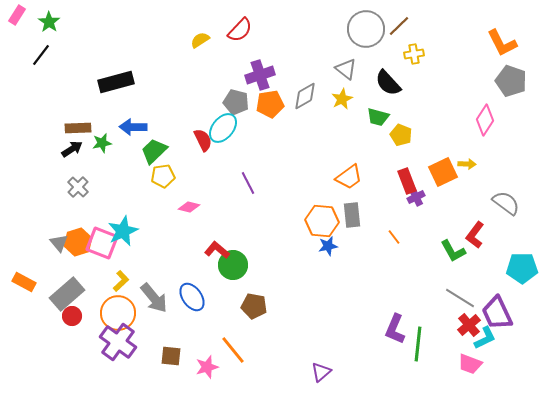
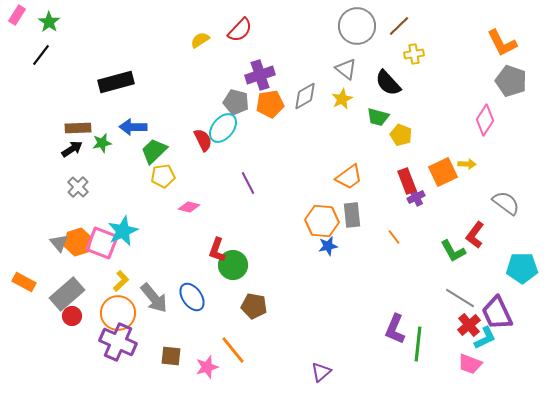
gray circle at (366, 29): moved 9 px left, 3 px up
red L-shape at (217, 250): rotated 110 degrees counterclockwise
purple cross at (118, 342): rotated 12 degrees counterclockwise
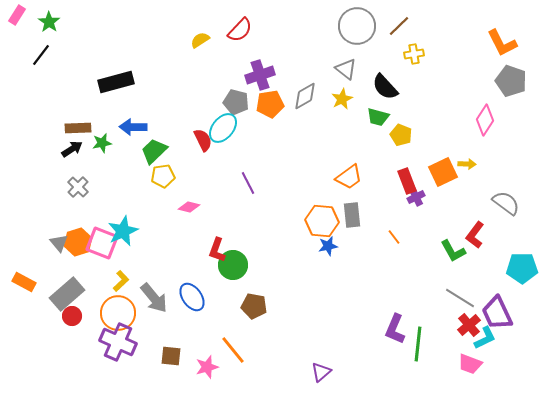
black semicircle at (388, 83): moved 3 px left, 4 px down
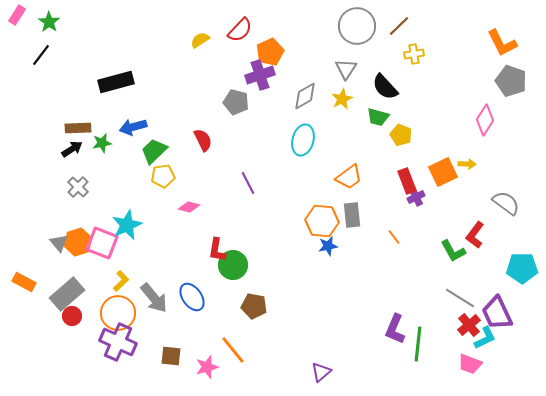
gray triangle at (346, 69): rotated 25 degrees clockwise
orange pentagon at (270, 104): moved 52 px up; rotated 16 degrees counterclockwise
blue arrow at (133, 127): rotated 16 degrees counterclockwise
cyan ellipse at (223, 128): moved 80 px right, 12 px down; rotated 24 degrees counterclockwise
cyan star at (123, 231): moved 4 px right, 6 px up
red L-shape at (217, 250): rotated 10 degrees counterclockwise
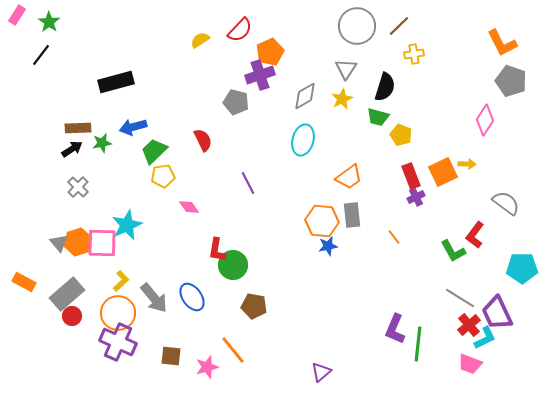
black semicircle at (385, 87): rotated 120 degrees counterclockwise
red rectangle at (407, 181): moved 4 px right, 5 px up
pink diamond at (189, 207): rotated 40 degrees clockwise
pink square at (102, 243): rotated 20 degrees counterclockwise
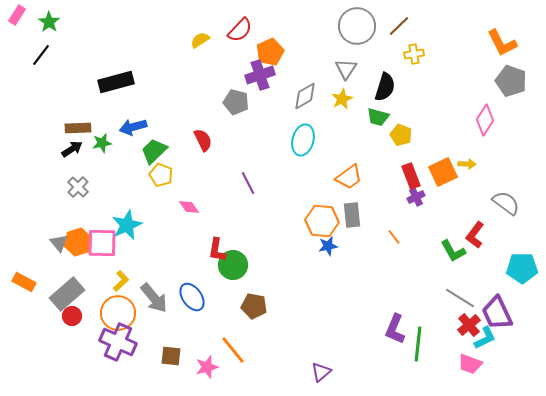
yellow pentagon at (163, 176): moved 2 px left, 1 px up; rotated 30 degrees clockwise
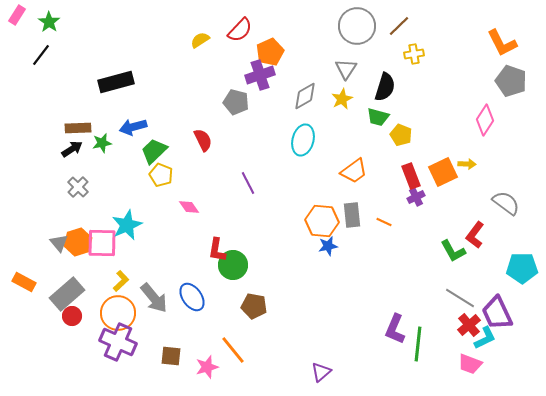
orange trapezoid at (349, 177): moved 5 px right, 6 px up
orange line at (394, 237): moved 10 px left, 15 px up; rotated 28 degrees counterclockwise
